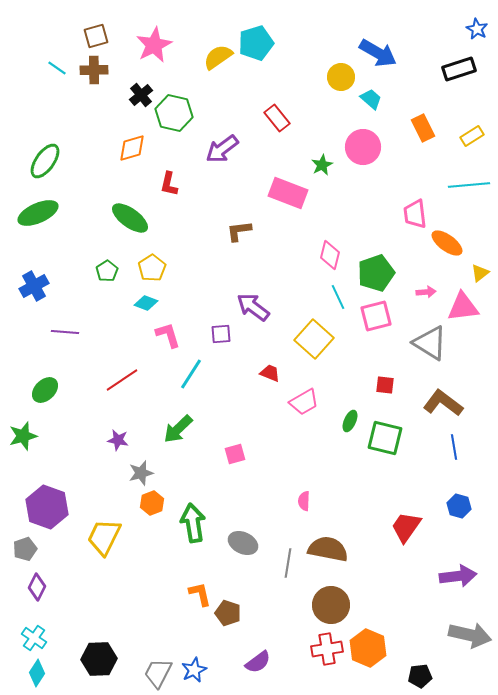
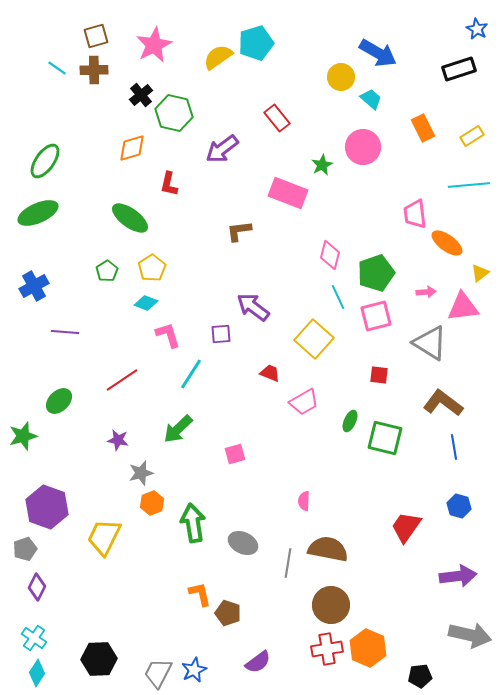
red square at (385, 385): moved 6 px left, 10 px up
green ellipse at (45, 390): moved 14 px right, 11 px down
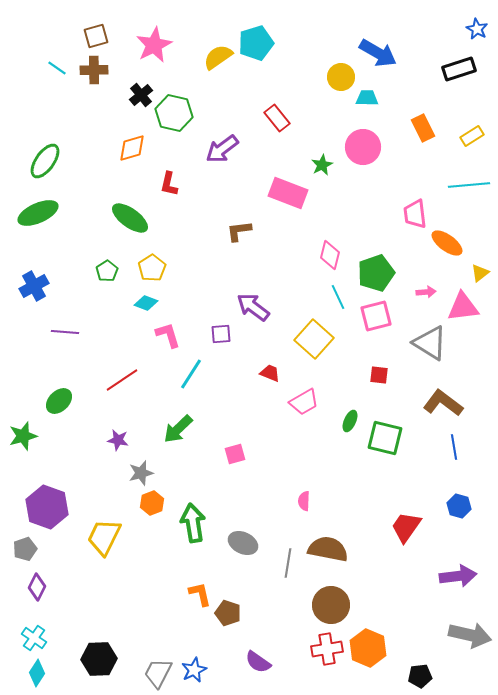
cyan trapezoid at (371, 99): moved 4 px left, 1 px up; rotated 40 degrees counterclockwise
purple semicircle at (258, 662): rotated 72 degrees clockwise
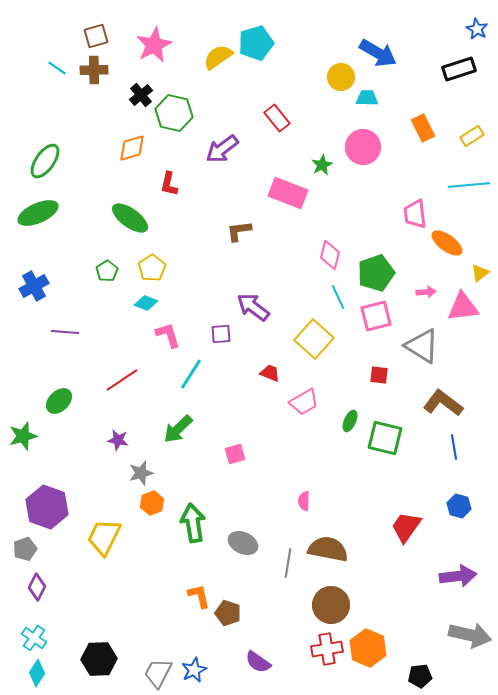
gray triangle at (430, 343): moved 8 px left, 3 px down
orange L-shape at (200, 594): moved 1 px left, 2 px down
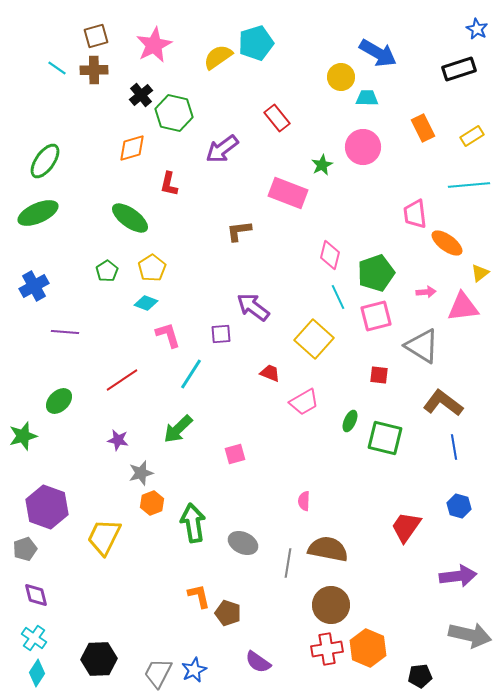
purple diamond at (37, 587): moved 1 px left, 8 px down; rotated 40 degrees counterclockwise
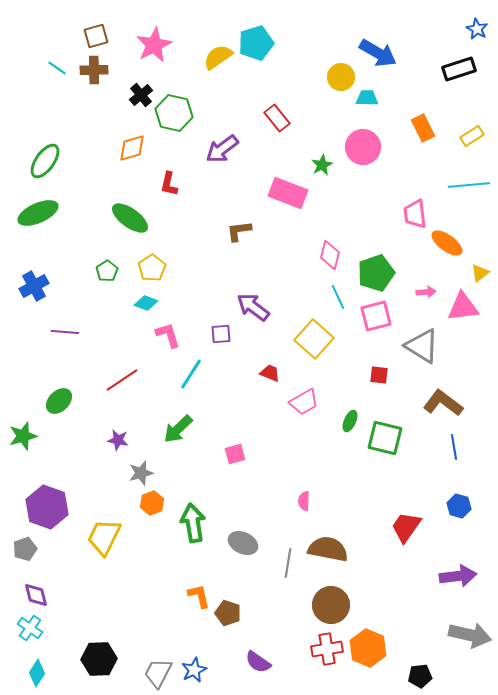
cyan cross at (34, 638): moved 4 px left, 10 px up
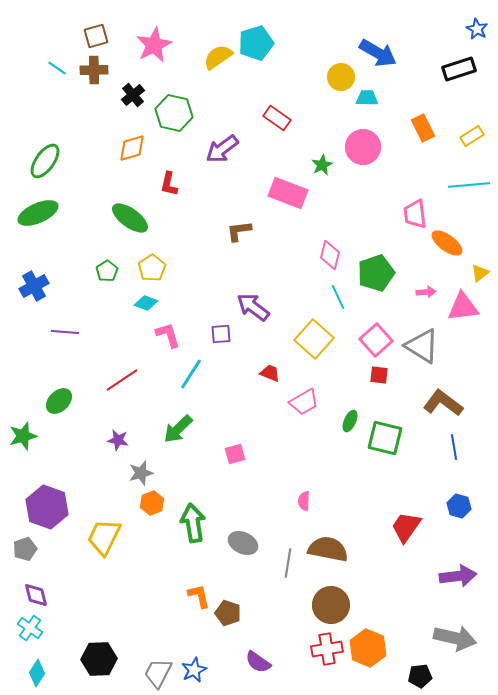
black cross at (141, 95): moved 8 px left
red rectangle at (277, 118): rotated 16 degrees counterclockwise
pink square at (376, 316): moved 24 px down; rotated 28 degrees counterclockwise
gray arrow at (470, 635): moved 15 px left, 3 px down
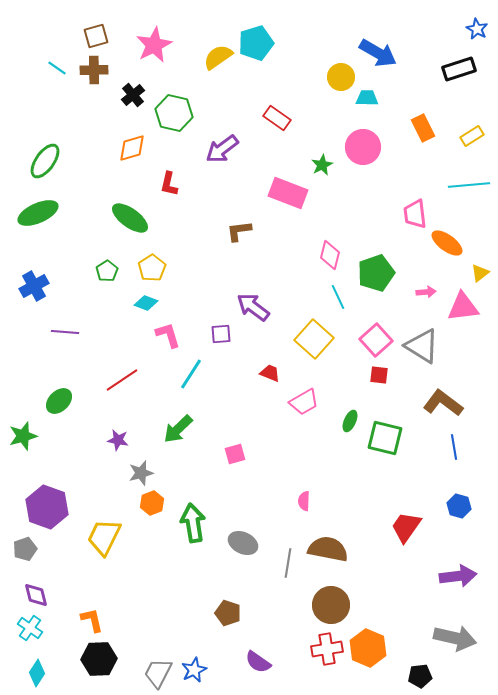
orange L-shape at (199, 596): moved 107 px left, 24 px down
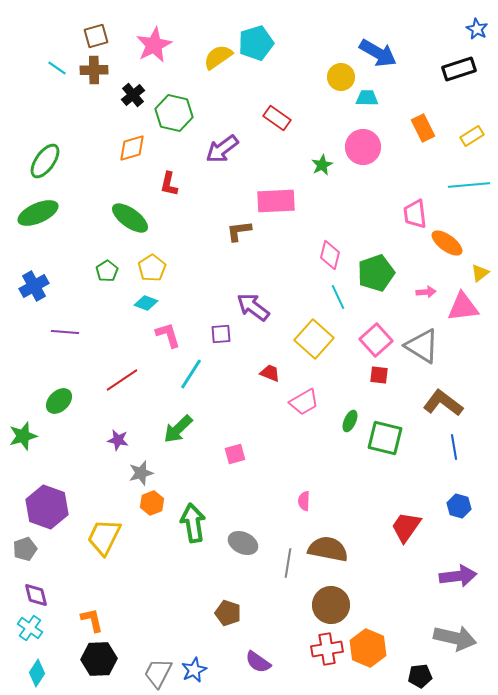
pink rectangle at (288, 193): moved 12 px left, 8 px down; rotated 24 degrees counterclockwise
